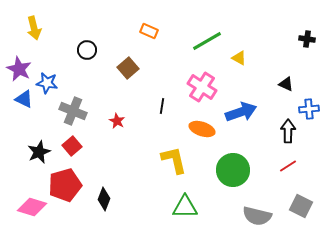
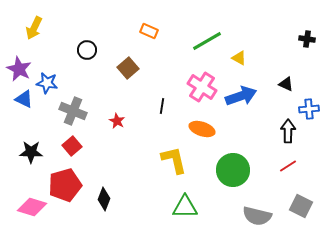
yellow arrow: rotated 40 degrees clockwise
blue arrow: moved 16 px up
black star: moved 8 px left; rotated 25 degrees clockwise
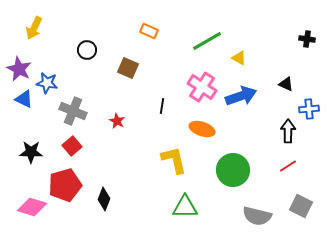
brown square: rotated 25 degrees counterclockwise
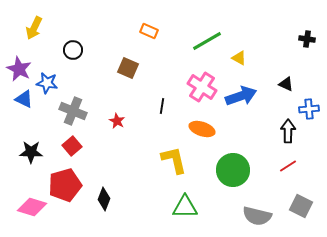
black circle: moved 14 px left
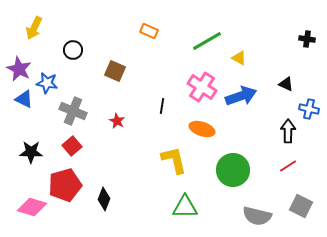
brown square: moved 13 px left, 3 px down
blue cross: rotated 18 degrees clockwise
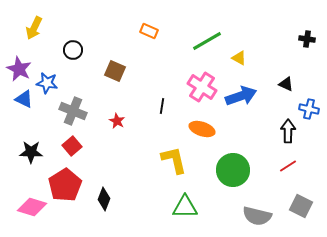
red pentagon: rotated 16 degrees counterclockwise
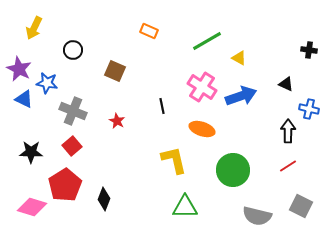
black cross: moved 2 px right, 11 px down
black line: rotated 21 degrees counterclockwise
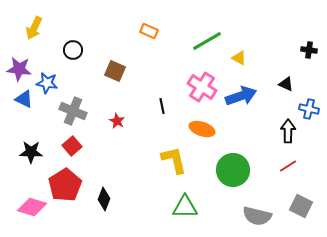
purple star: rotated 20 degrees counterclockwise
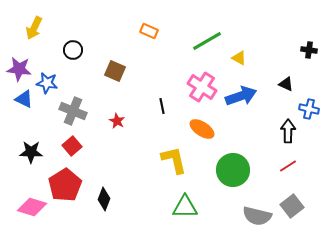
orange ellipse: rotated 15 degrees clockwise
gray square: moved 9 px left; rotated 25 degrees clockwise
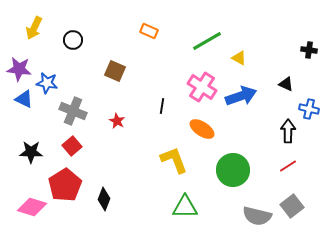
black circle: moved 10 px up
black line: rotated 21 degrees clockwise
yellow L-shape: rotated 8 degrees counterclockwise
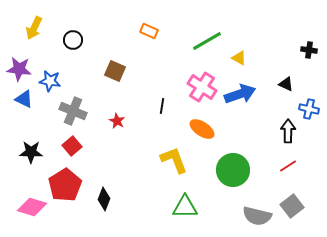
blue star: moved 3 px right, 2 px up
blue arrow: moved 1 px left, 2 px up
